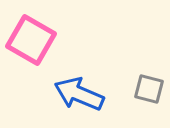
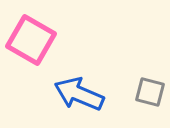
gray square: moved 1 px right, 3 px down
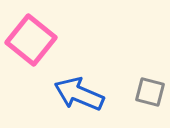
pink square: rotated 9 degrees clockwise
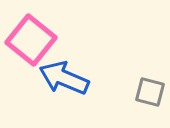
blue arrow: moved 15 px left, 16 px up
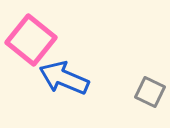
gray square: rotated 12 degrees clockwise
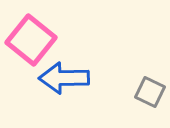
blue arrow: rotated 24 degrees counterclockwise
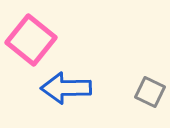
blue arrow: moved 2 px right, 10 px down
